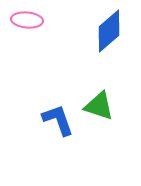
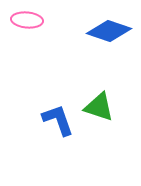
blue diamond: rotated 60 degrees clockwise
green triangle: moved 1 px down
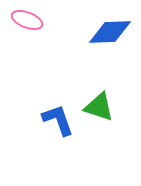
pink ellipse: rotated 16 degrees clockwise
blue diamond: moved 1 px right, 1 px down; rotated 21 degrees counterclockwise
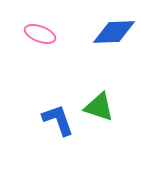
pink ellipse: moved 13 px right, 14 px down
blue diamond: moved 4 px right
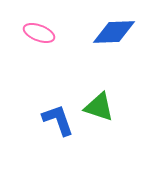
pink ellipse: moved 1 px left, 1 px up
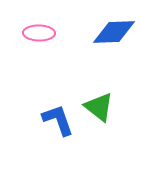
pink ellipse: rotated 20 degrees counterclockwise
green triangle: rotated 20 degrees clockwise
